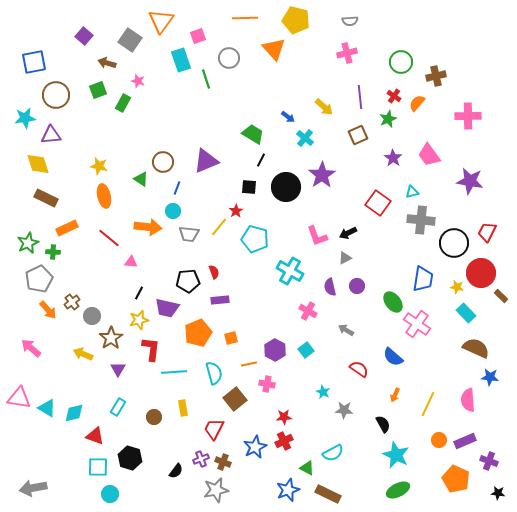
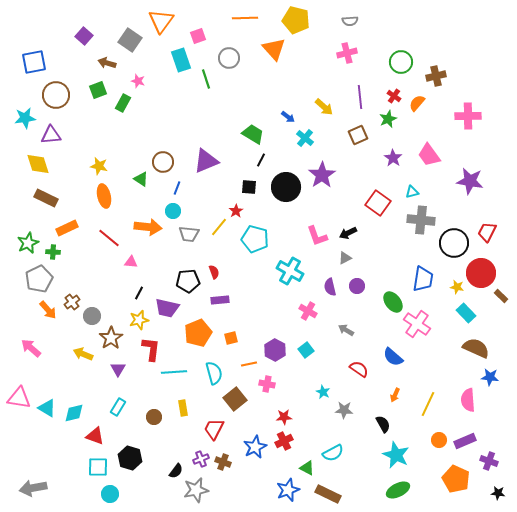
gray star at (216, 490): moved 20 px left
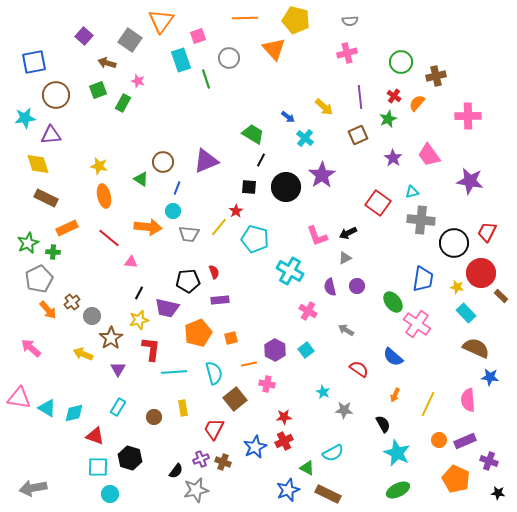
cyan star at (396, 455): moved 1 px right, 2 px up
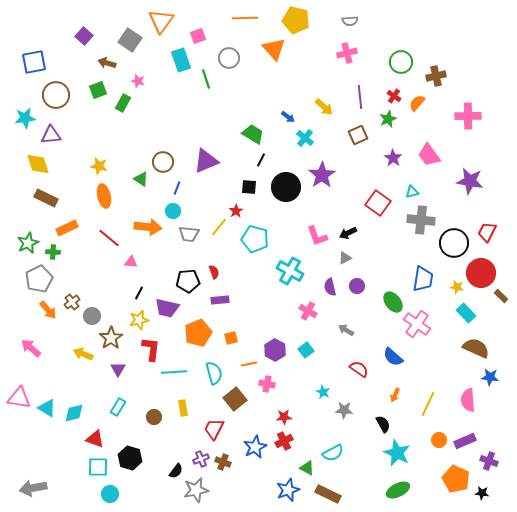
red triangle at (95, 436): moved 3 px down
black star at (498, 493): moved 16 px left
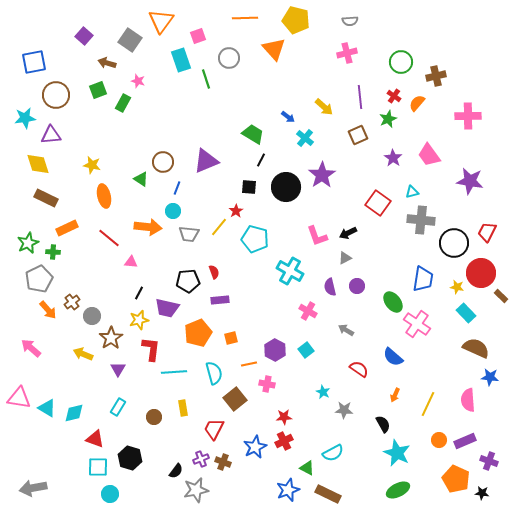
yellow star at (99, 166): moved 7 px left, 1 px up
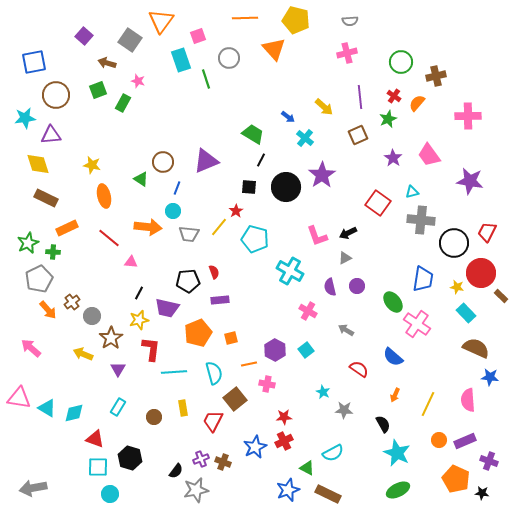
red trapezoid at (214, 429): moved 1 px left, 8 px up
